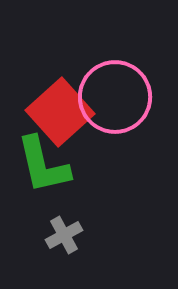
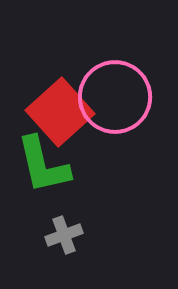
gray cross: rotated 9 degrees clockwise
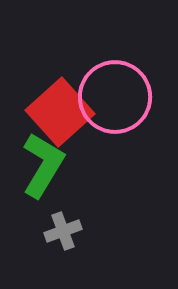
green L-shape: rotated 136 degrees counterclockwise
gray cross: moved 1 px left, 4 px up
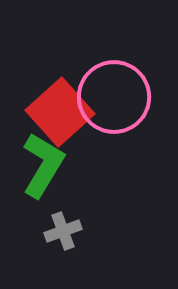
pink circle: moved 1 px left
